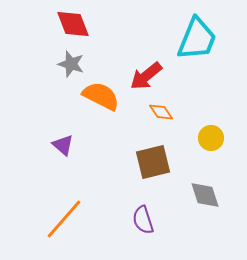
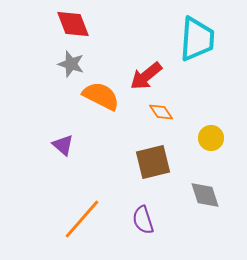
cyan trapezoid: rotated 18 degrees counterclockwise
orange line: moved 18 px right
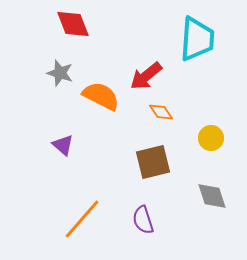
gray star: moved 11 px left, 9 px down
gray diamond: moved 7 px right, 1 px down
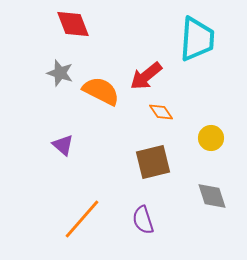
orange semicircle: moved 5 px up
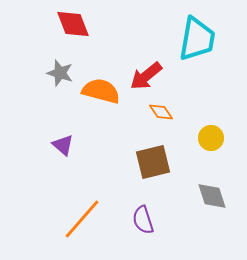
cyan trapezoid: rotated 6 degrees clockwise
orange semicircle: rotated 12 degrees counterclockwise
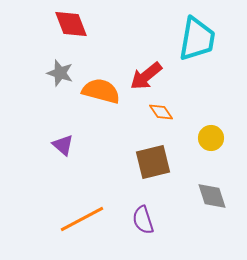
red diamond: moved 2 px left
orange line: rotated 21 degrees clockwise
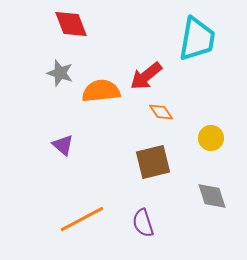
orange semicircle: rotated 21 degrees counterclockwise
purple semicircle: moved 3 px down
